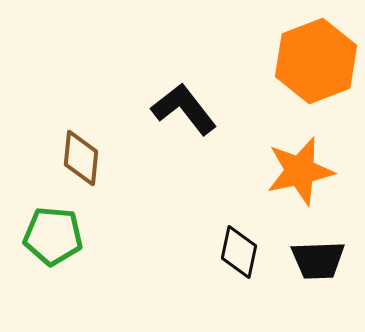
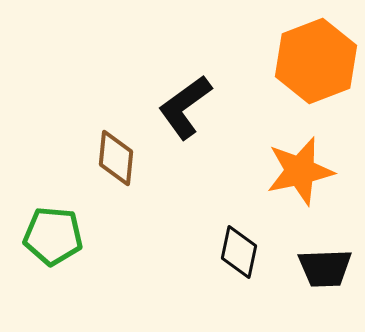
black L-shape: moved 1 px right, 2 px up; rotated 88 degrees counterclockwise
brown diamond: moved 35 px right
black trapezoid: moved 7 px right, 8 px down
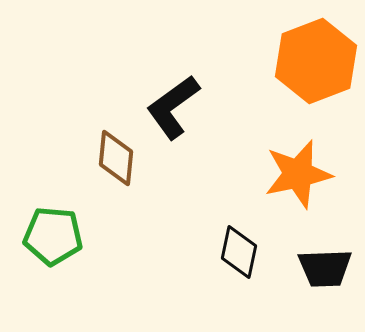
black L-shape: moved 12 px left
orange star: moved 2 px left, 3 px down
